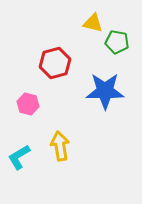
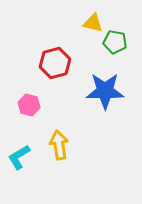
green pentagon: moved 2 px left
pink hexagon: moved 1 px right, 1 px down
yellow arrow: moved 1 px left, 1 px up
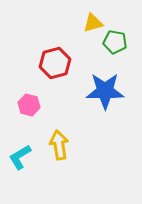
yellow triangle: rotated 30 degrees counterclockwise
cyan L-shape: moved 1 px right
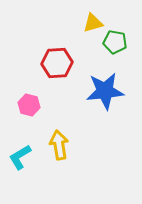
red hexagon: moved 2 px right; rotated 12 degrees clockwise
blue star: rotated 6 degrees counterclockwise
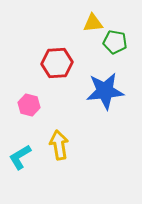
yellow triangle: rotated 10 degrees clockwise
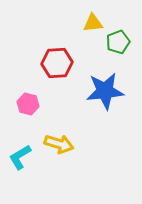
green pentagon: moved 3 px right; rotated 30 degrees counterclockwise
pink hexagon: moved 1 px left, 1 px up
yellow arrow: moved 1 px up; rotated 116 degrees clockwise
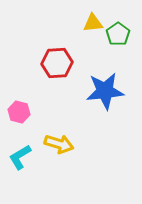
green pentagon: moved 8 px up; rotated 15 degrees counterclockwise
pink hexagon: moved 9 px left, 8 px down
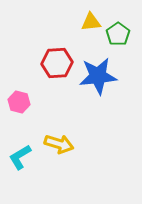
yellow triangle: moved 2 px left, 1 px up
blue star: moved 7 px left, 15 px up
pink hexagon: moved 10 px up
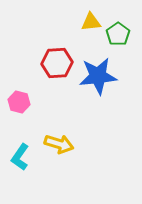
cyan L-shape: rotated 24 degrees counterclockwise
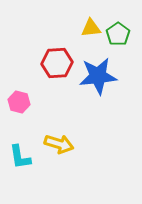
yellow triangle: moved 6 px down
cyan L-shape: rotated 44 degrees counterclockwise
